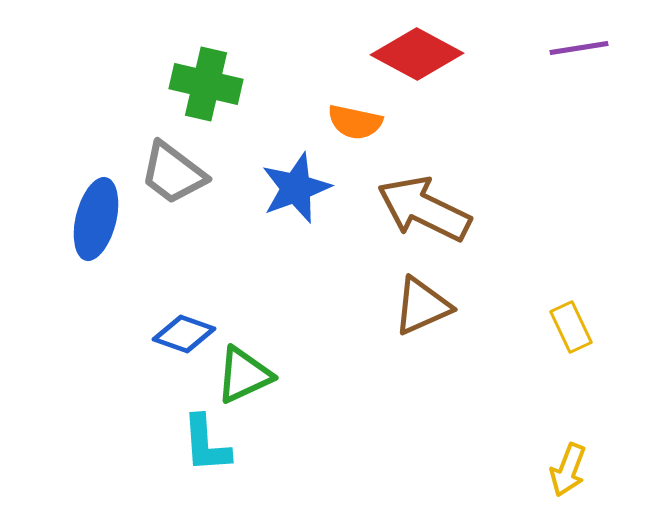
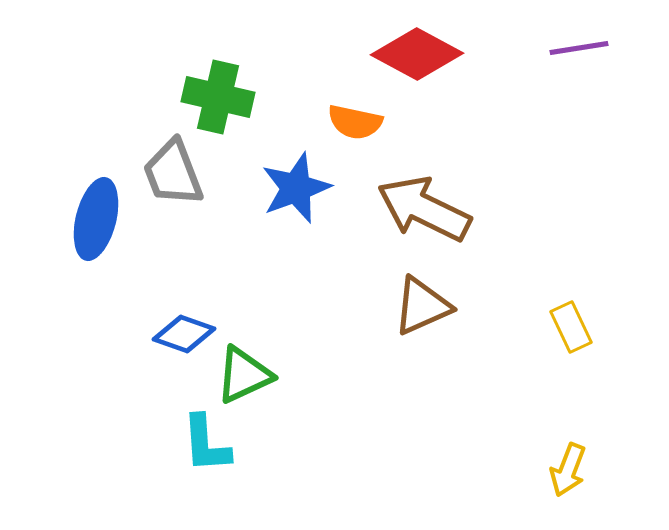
green cross: moved 12 px right, 13 px down
gray trapezoid: rotated 32 degrees clockwise
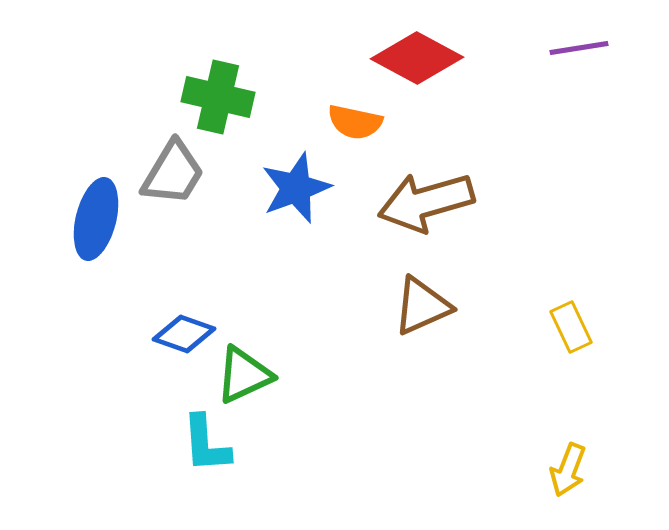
red diamond: moved 4 px down
gray trapezoid: rotated 128 degrees counterclockwise
brown arrow: moved 2 px right, 7 px up; rotated 42 degrees counterclockwise
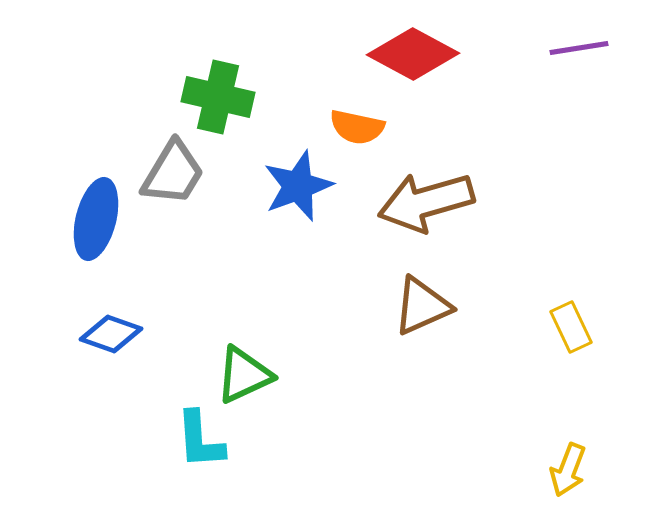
red diamond: moved 4 px left, 4 px up
orange semicircle: moved 2 px right, 5 px down
blue star: moved 2 px right, 2 px up
blue diamond: moved 73 px left
cyan L-shape: moved 6 px left, 4 px up
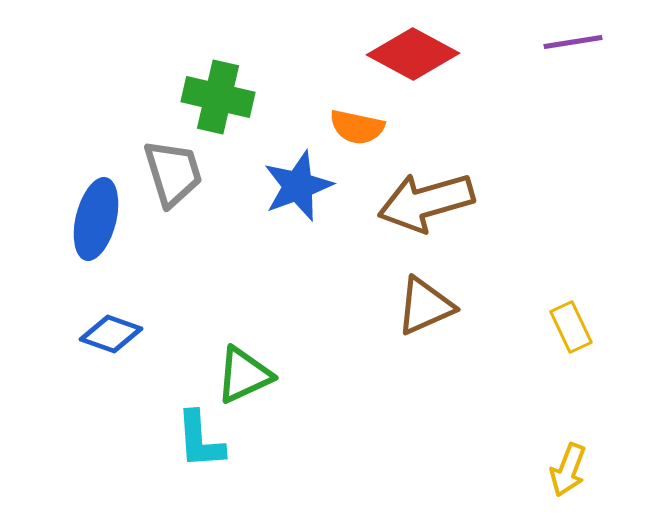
purple line: moved 6 px left, 6 px up
gray trapezoid: rotated 48 degrees counterclockwise
brown triangle: moved 3 px right
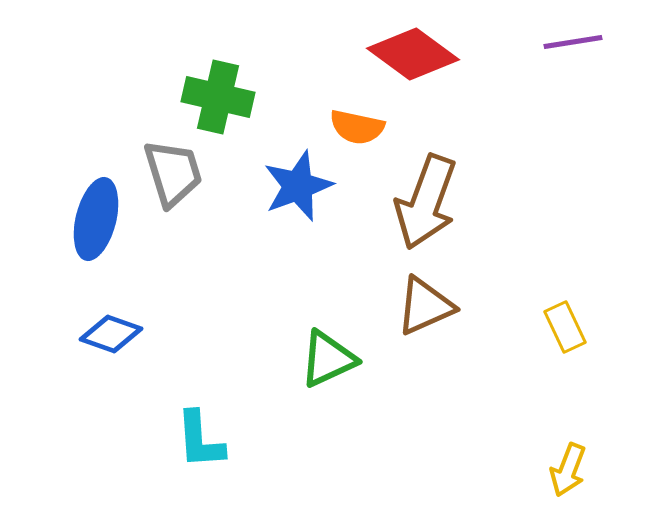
red diamond: rotated 8 degrees clockwise
brown arrow: rotated 54 degrees counterclockwise
yellow rectangle: moved 6 px left
green triangle: moved 84 px right, 16 px up
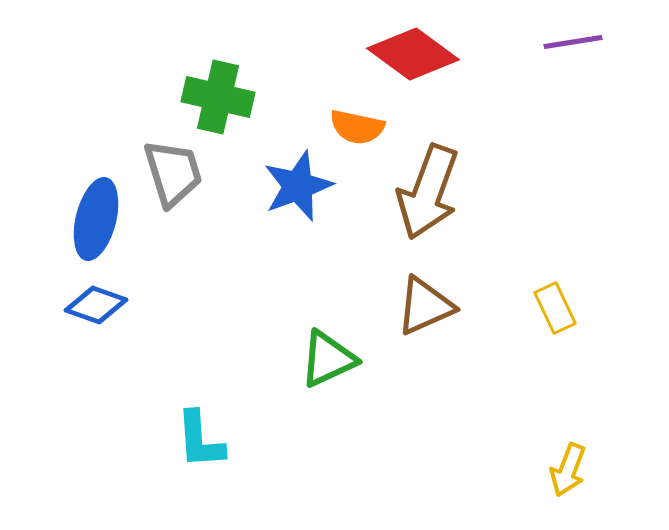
brown arrow: moved 2 px right, 10 px up
yellow rectangle: moved 10 px left, 19 px up
blue diamond: moved 15 px left, 29 px up
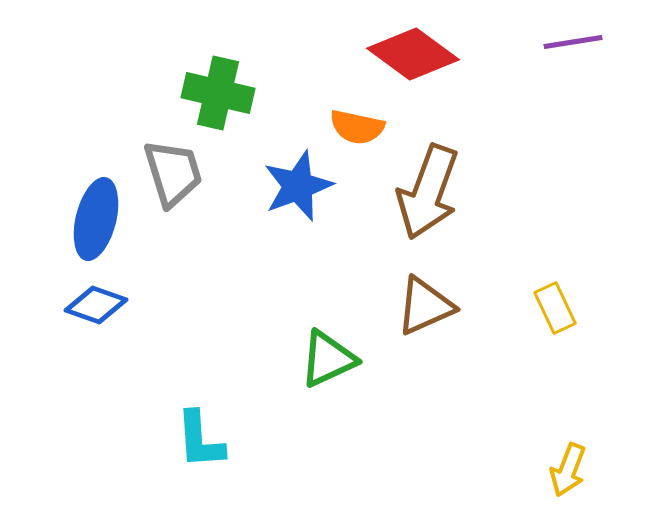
green cross: moved 4 px up
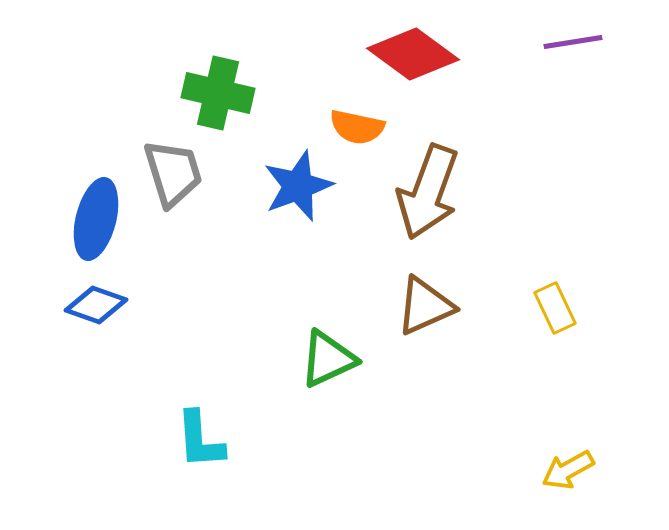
yellow arrow: rotated 40 degrees clockwise
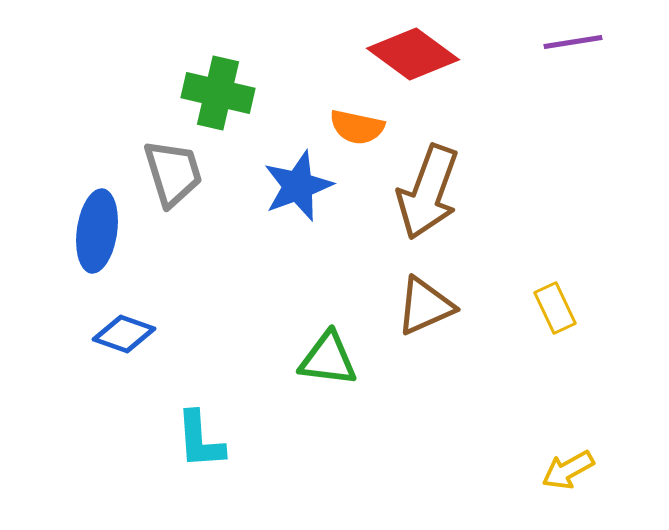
blue ellipse: moved 1 px right, 12 px down; rotated 6 degrees counterclockwise
blue diamond: moved 28 px right, 29 px down
green triangle: rotated 32 degrees clockwise
